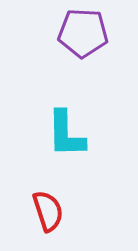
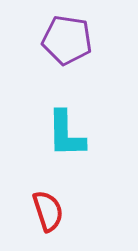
purple pentagon: moved 16 px left, 7 px down; rotated 6 degrees clockwise
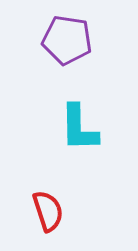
cyan L-shape: moved 13 px right, 6 px up
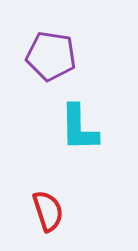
purple pentagon: moved 16 px left, 16 px down
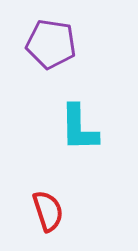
purple pentagon: moved 12 px up
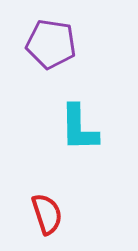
red semicircle: moved 1 px left, 3 px down
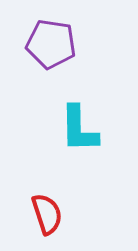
cyan L-shape: moved 1 px down
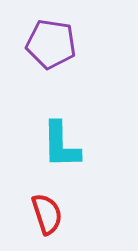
cyan L-shape: moved 18 px left, 16 px down
